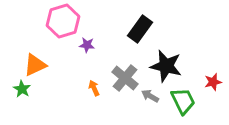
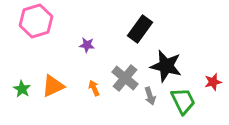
pink hexagon: moved 27 px left
orange triangle: moved 18 px right, 21 px down
gray arrow: rotated 138 degrees counterclockwise
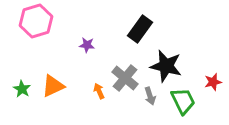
orange arrow: moved 5 px right, 3 px down
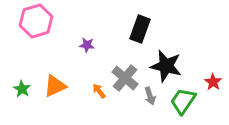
black rectangle: rotated 16 degrees counterclockwise
red star: rotated 24 degrees counterclockwise
orange triangle: moved 2 px right
orange arrow: rotated 14 degrees counterclockwise
green trapezoid: rotated 120 degrees counterclockwise
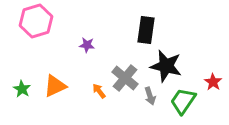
black rectangle: moved 6 px right, 1 px down; rotated 12 degrees counterclockwise
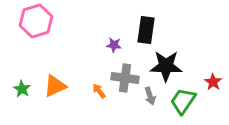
purple star: moved 27 px right
black star: rotated 12 degrees counterclockwise
gray cross: rotated 32 degrees counterclockwise
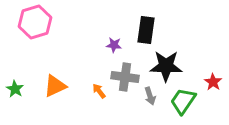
pink hexagon: moved 1 px left, 1 px down
gray cross: moved 1 px up
green star: moved 7 px left
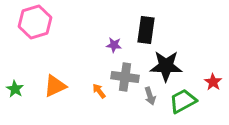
green trapezoid: rotated 28 degrees clockwise
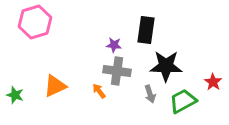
gray cross: moved 8 px left, 6 px up
green star: moved 6 px down; rotated 12 degrees counterclockwise
gray arrow: moved 2 px up
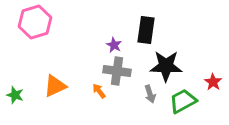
purple star: rotated 21 degrees clockwise
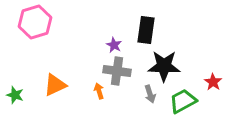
black star: moved 2 px left
orange triangle: moved 1 px up
orange arrow: rotated 21 degrees clockwise
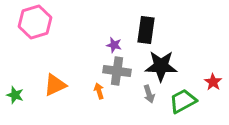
purple star: rotated 14 degrees counterclockwise
black star: moved 3 px left
gray arrow: moved 1 px left
